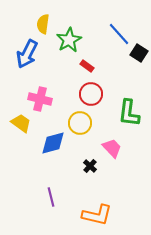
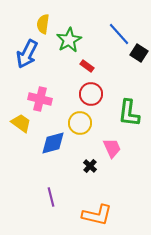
pink trapezoid: rotated 20 degrees clockwise
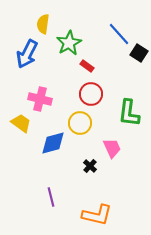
green star: moved 3 px down
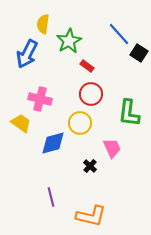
green star: moved 2 px up
orange L-shape: moved 6 px left, 1 px down
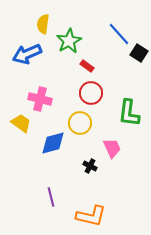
blue arrow: rotated 40 degrees clockwise
red circle: moved 1 px up
black cross: rotated 16 degrees counterclockwise
